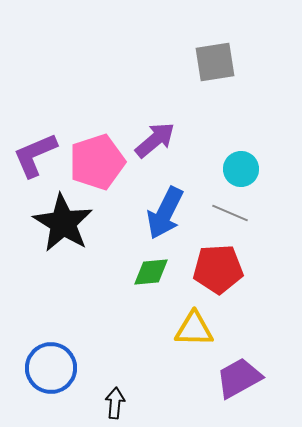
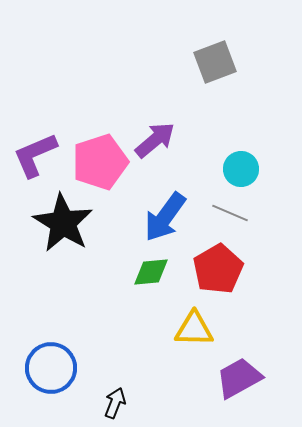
gray square: rotated 12 degrees counterclockwise
pink pentagon: moved 3 px right
blue arrow: moved 4 px down; rotated 10 degrees clockwise
red pentagon: rotated 27 degrees counterclockwise
black arrow: rotated 16 degrees clockwise
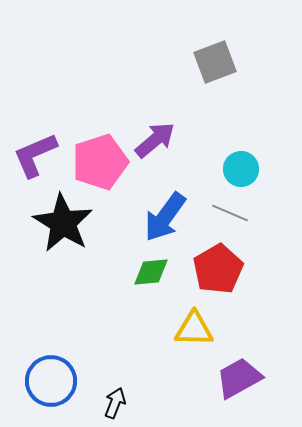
blue circle: moved 13 px down
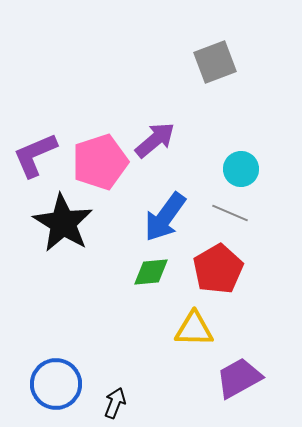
blue circle: moved 5 px right, 3 px down
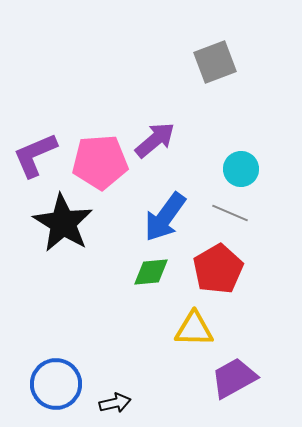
pink pentagon: rotated 14 degrees clockwise
purple trapezoid: moved 5 px left
black arrow: rotated 56 degrees clockwise
